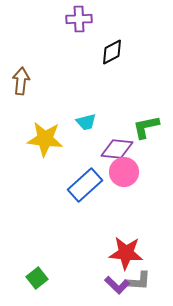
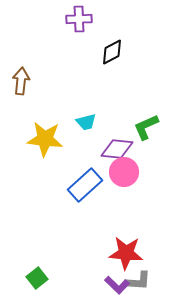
green L-shape: rotated 12 degrees counterclockwise
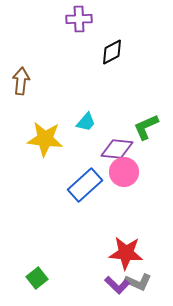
cyan trapezoid: rotated 35 degrees counterclockwise
gray L-shape: moved 1 px down; rotated 20 degrees clockwise
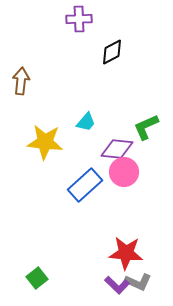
yellow star: moved 3 px down
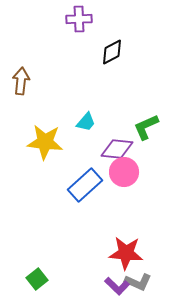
green square: moved 1 px down
purple L-shape: moved 1 px down
